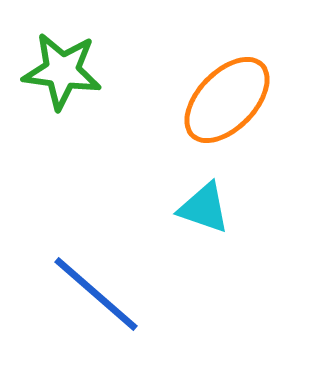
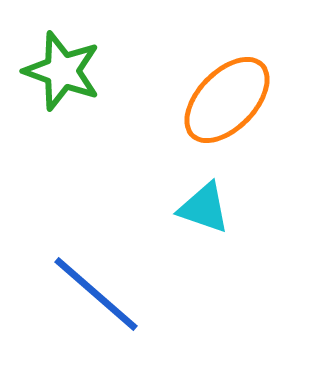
green star: rotated 12 degrees clockwise
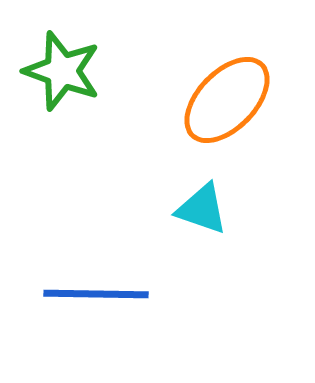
cyan triangle: moved 2 px left, 1 px down
blue line: rotated 40 degrees counterclockwise
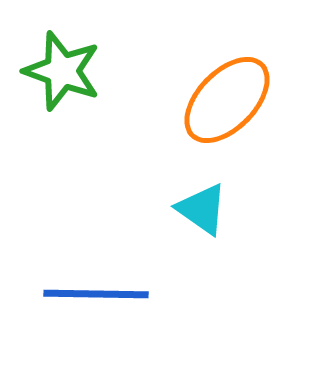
cyan triangle: rotated 16 degrees clockwise
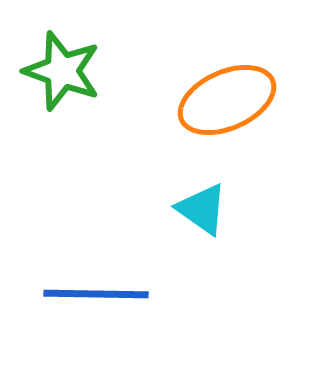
orange ellipse: rotated 22 degrees clockwise
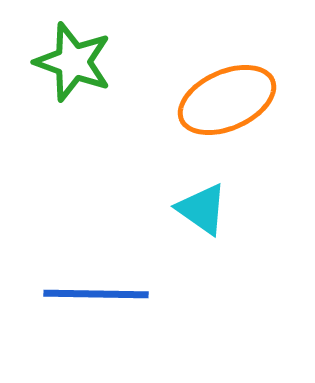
green star: moved 11 px right, 9 px up
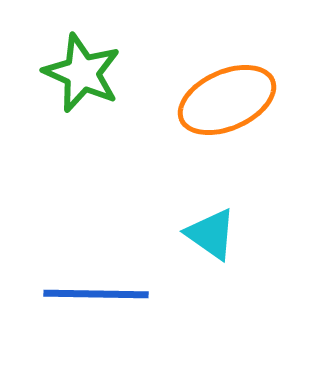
green star: moved 9 px right, 11 px down; rotated 4 degrees clockwise
cyan triangle: moved 9 px right, 25 px down
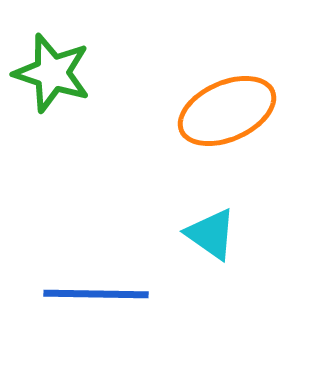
green star: moved 30 px left; rotated 6 degrees counterclockwise
orange ellipse: moved 11 px down
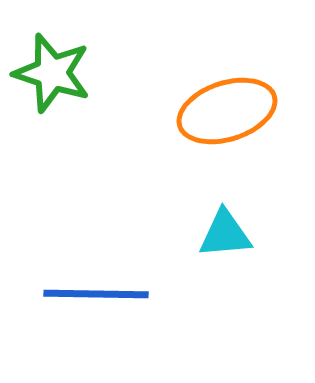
orange ellipse: rotated 6 degrees clockwise
cyan triangle: moved 14 px right; rotated 40 degrees counterclockwise
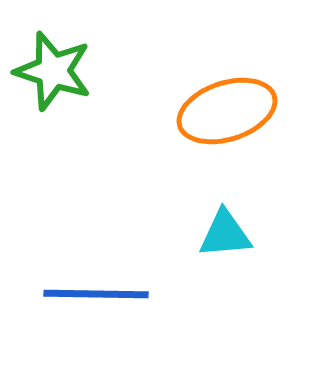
green star: moved 1 px right, 2 px up
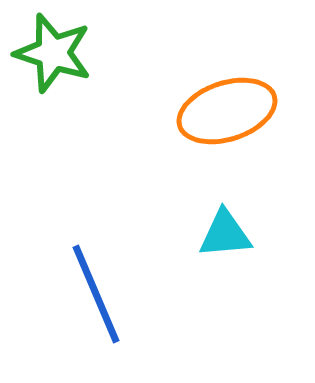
green star: moved 18 px up
blue line: rotated 66 degrees clockwise
